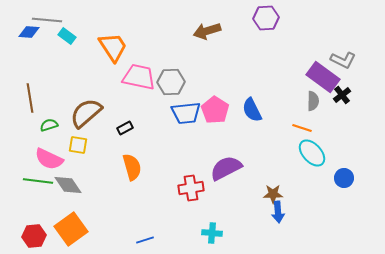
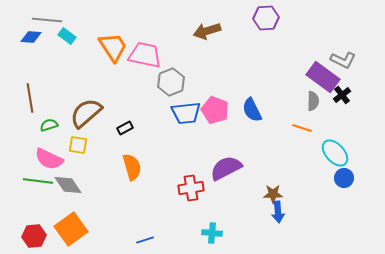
blue diamond: moved 2 px right, 5 px down
pink trapezoid: moved 6 px right, 22 px up
gray hexagon: rotated 20 degrees counterclockwise
pink pentagon: rotated 12 degrees counterclockwise
cyan ellipse: moved 23 px right
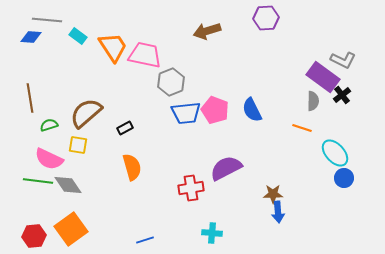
cyan rectangle: moved 11 px right
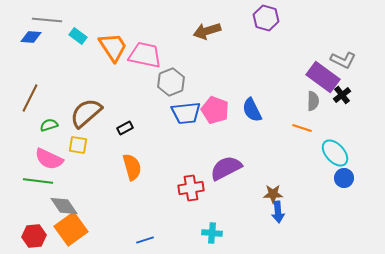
purple hexagon: rotated 20 degrees clockwise
brown line: rotated 36 degrees clockwise
gray diamond: moved 4 px left, 21 px down
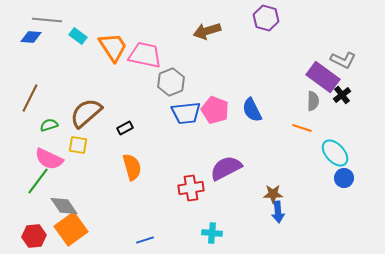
green line: rotated 60 degrees counterclockwise
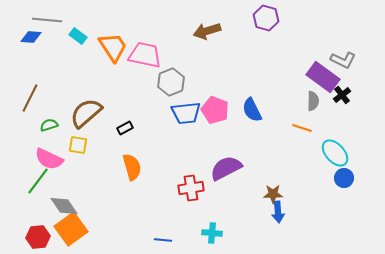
red hexagon: moved 4 px right, 1 px down
blue line: moved 18 px right; rotated 24 degrees clockwise
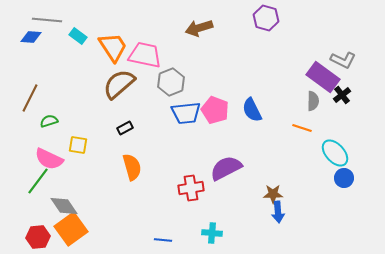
brown arrow: moved 8 px left, 3 px up
brown semicircle: moved 33 px right, 29 px up
green semicircle: moved 4 px up
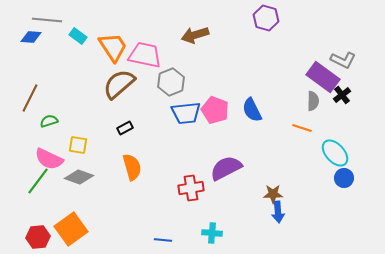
brown arrow: moved 4 px left, 7 px down
gray diamond: moved 15 px right, 29 px up; rotated 36 degrees counterclockwise
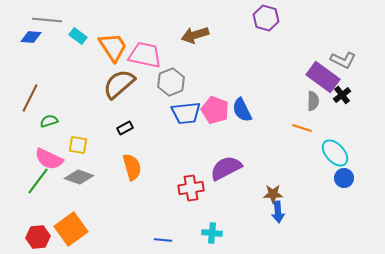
blue semicircle: moved 10 px left
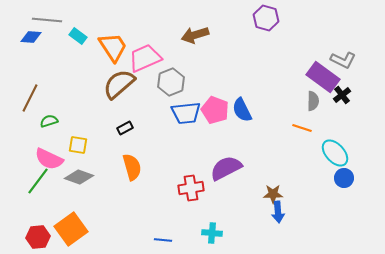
pink trapezoid: moved 3 px down; rotated 36 degrees counterclockwise
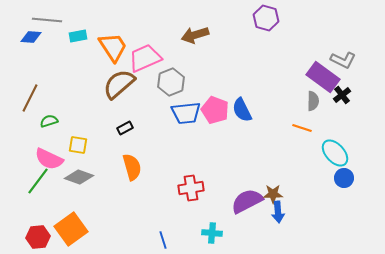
cyan rectangle: rotated 48 degrees counterclockwise
purple semicircle: moved 21 px right, 33 px down
blue line: rotated 66 degrees clockwise
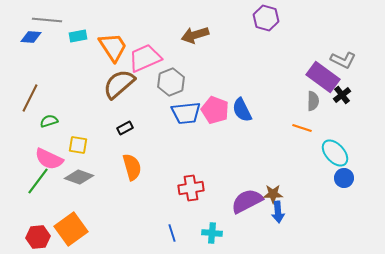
blue line: moved 9 px right, 7 px up
